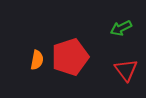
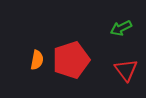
red pentagon: moved 1 px right, 3 px down
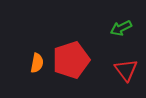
orange semicircle: moved 3 px down
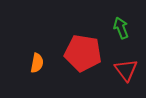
green arrow: rotated 95 degrees clockwise
red pentagon: moved 12 px right, 7 px up; rotated 27 degrees clockwise
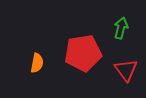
green arrow: rotated 35 degrees clockwise
red pentagon: rotated 18 degrees counterclockwise
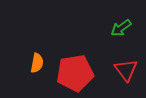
green arrow: rotated 140 degrees counterclockwise
red pentagon: moved 8 px left, 20 px down
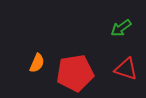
orange semicircle: rotated 12 degrees clockwise
red triangle: moved 1 px up; rotated 35 degrees counterclockwise
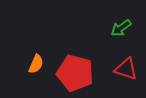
orange semicircle: moved 1 px left, 1 px down
red pentagon: rotated 24 degrees clockwise
